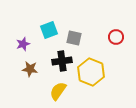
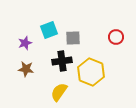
gray square: moved 1 px left; rotated 14 degrees counterclockwise
purple star: moved 2 px right, 1 px up
brown star: moved 4 px left
yellow semicircle: moved 1 px right, 1 px down
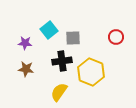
cyan square: rotated 18 degrees counterclockwise
purple star: rotated 24 degrees clockwise
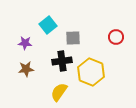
cyan square: moved 1 px left, 5 px up
brown star: rotated 14 degrees counterclockwise
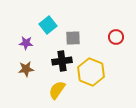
purple star: moved 1 px right
yellow semicircle: moved 2 px left, 2 px up
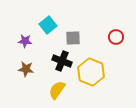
purple star: moved 1 px left, 2 px up
black cross: rotated 30 degrees clockwise
brown star: rotated 14 degrees clockwise
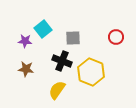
cyan square: moved 5 px left, 4 px down
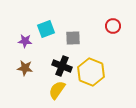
cyan square: moved 3 px right; rotated 18 degrees clockwise
red circle: moved 3 px left, 11 px up
black cross: moved 5 px down
brown star: moved 1 px left, 1 px up
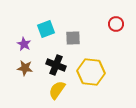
red circle: moved 3 px right, 2 px up
purple star: moved 1 px left, 3 px down; rotated 24 degrees clockwise
black cross: moved 6 px left, 1 px up
yellow hexagon: rotated 16 degrees counterclockwise
